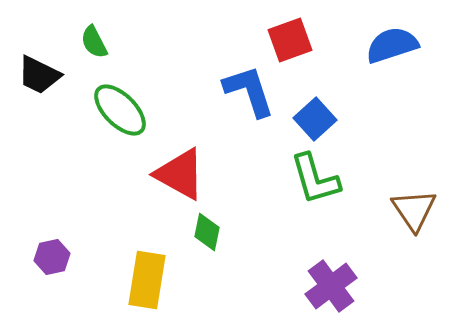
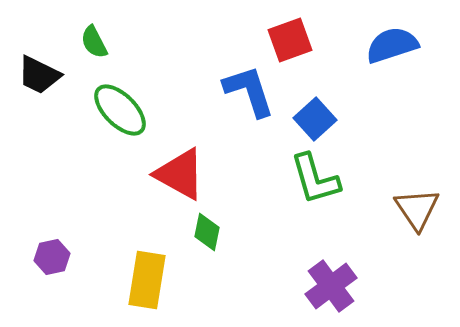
brown triangle: moved 3 px right, 1 px up
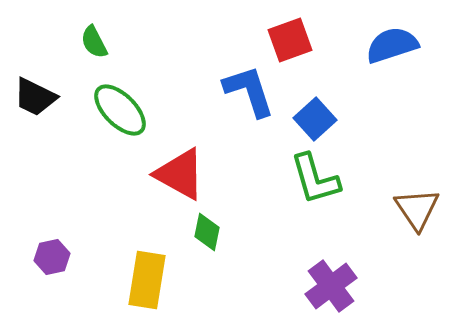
black trapezoid: moved 4 px left, 22 px down
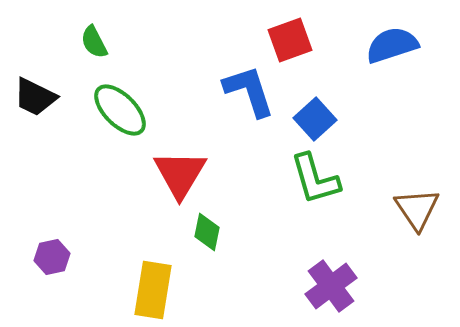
red triangle: rotated 32 degrees clockwise
yellow rectangle: moved 6 px right, 10 px down
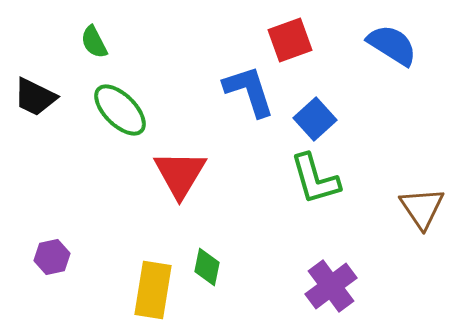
blue semicircle: rotated 50 degrees clockwise
brown triangle: moved 5 px right, 1 px up
green diamond: moved 35 px down
